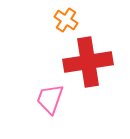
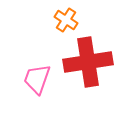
pink trapezoid: moved 13 px left, 20 px up
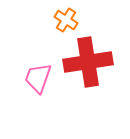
pink trapezoid: moved 1 px right, 1 px up
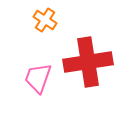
orange cross: moved 21 px left
